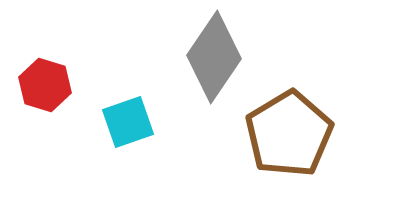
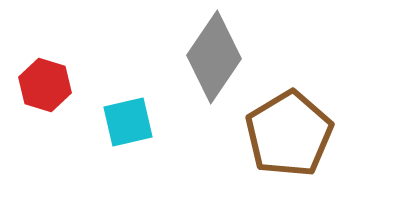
cyan square: rotated 6 degrees clockwise
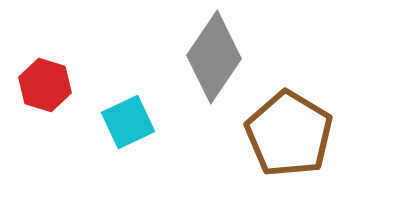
cyan square: rotated 12 degrees counterclockwise
brown pentagon: rotated 10 degrees counterclockwise
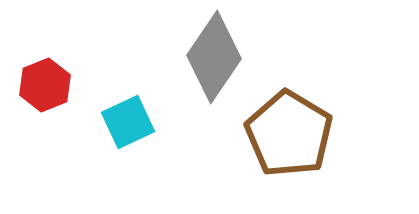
red hexagon: rotated 21 degrees clockwise
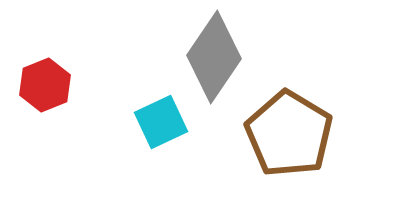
cyan square: moved 33 px right
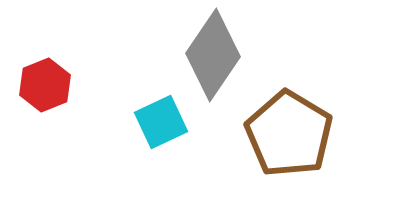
gray diamond: moved 1 px left, 2 px up
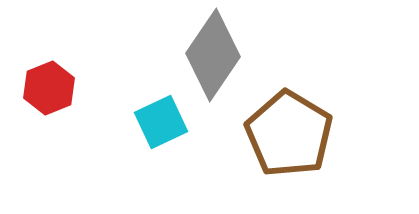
red hexagon: moved 4 px right, 3 px down
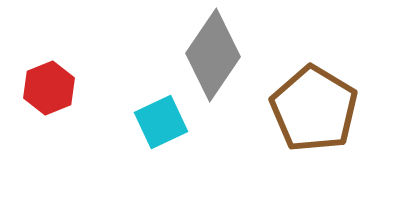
brown pentagon: moved 25 px right, 25 px up
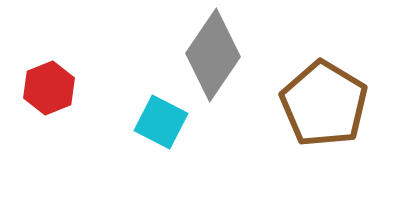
brown pentagon: moved 10 px right, 5 px up
cyan square: rotated 38 degrees counterclockwise
